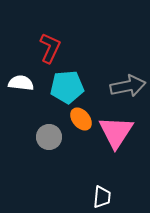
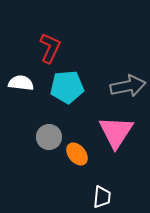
orange ellipse: moved 4 px left, 35 px down
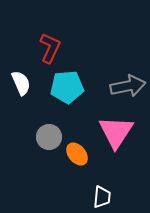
white semicircle: rotated 60 degrees clockwise
